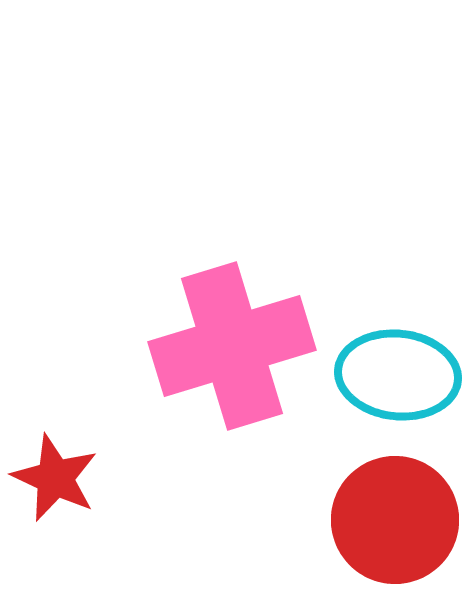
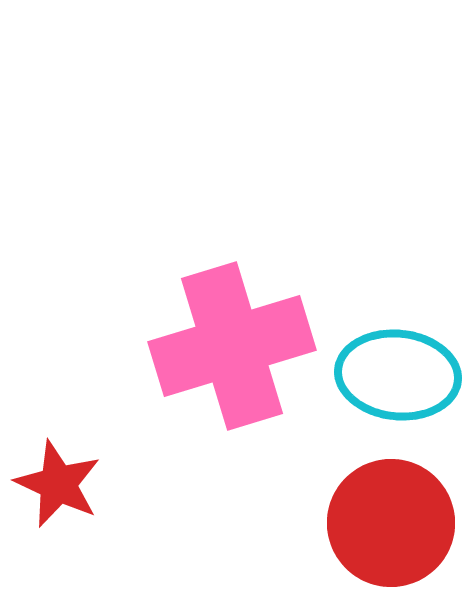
red star: moved 3 px right, 6 px down
red circle: moved 4 px left, 3 px down
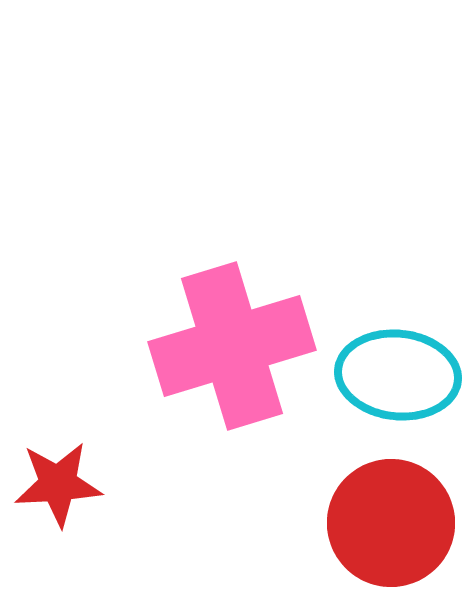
red star: rotated 28 degrees counterclockwise
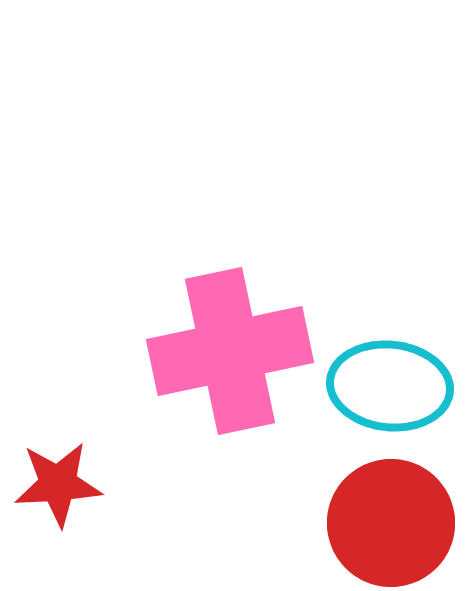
pink cross: moved 2 px left, 5 px down; rotated 5 degrees clockwise
cyan ellipse: moved 8 px left, 11 px down
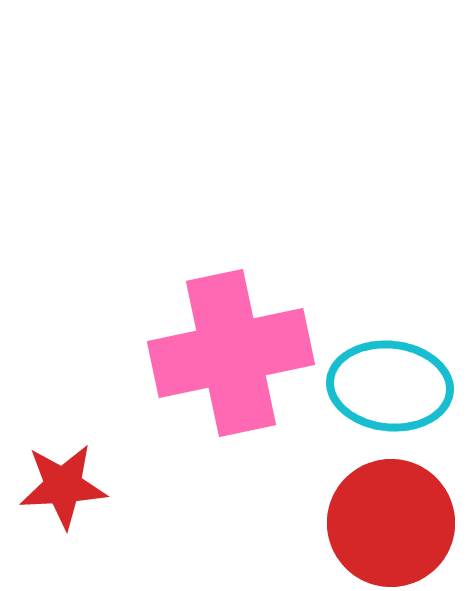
pink cross: moved 1 px right, 2 px down
red star: moved 5 px right, 2 px down
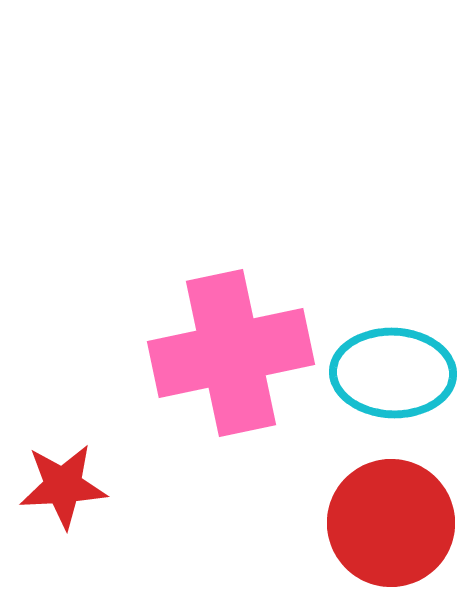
cyan ellipse: moved 3 px right, 13 px up; rotated 4 degrees counterclockwise
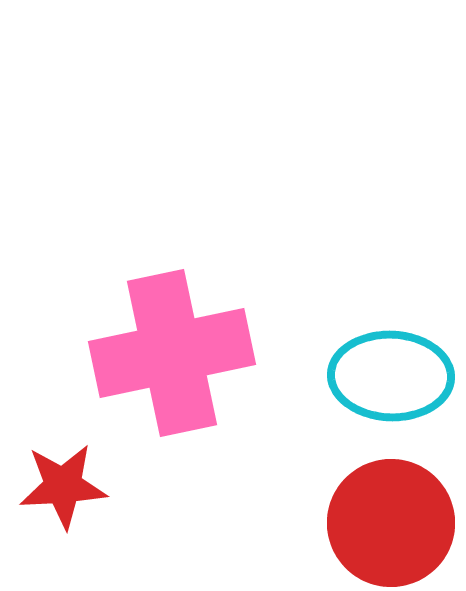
pink cross: moved 59 px left
cyan ellipse: moved 2 px left, 3 px down
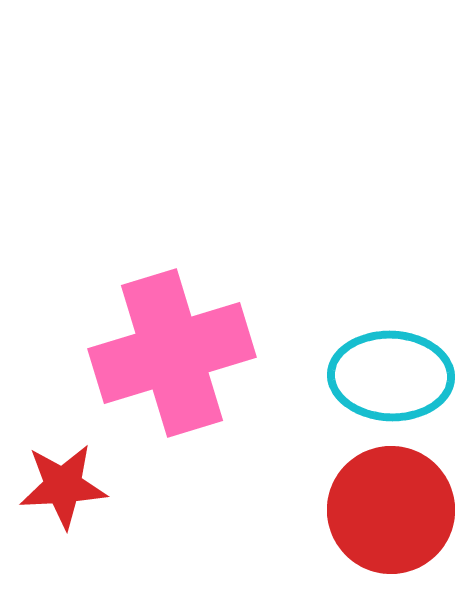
pink cross: rotated 5 degrees counterclockwise
red circle: moved 13 px up
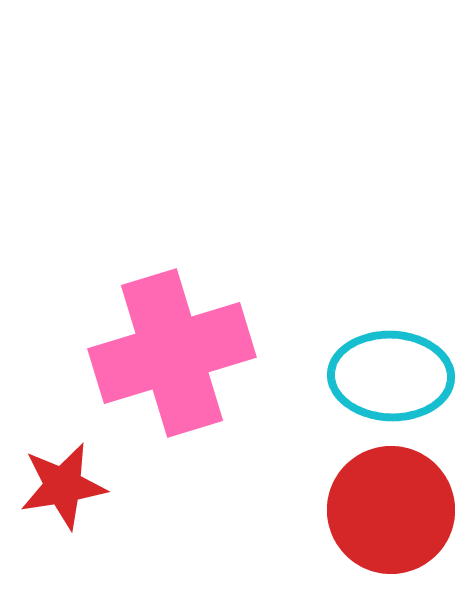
red star: rotated 6 degrees counterclockwise
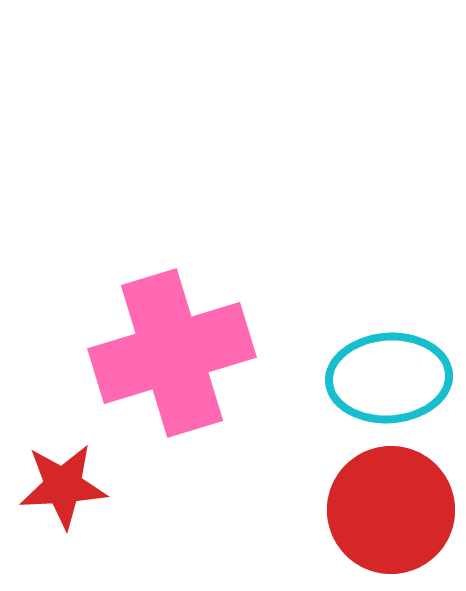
cyan ellipse: moved 2 px left, 2 px down; rotated 6 degrees counterclockwise
red star: rotated 6 degrees clockwise
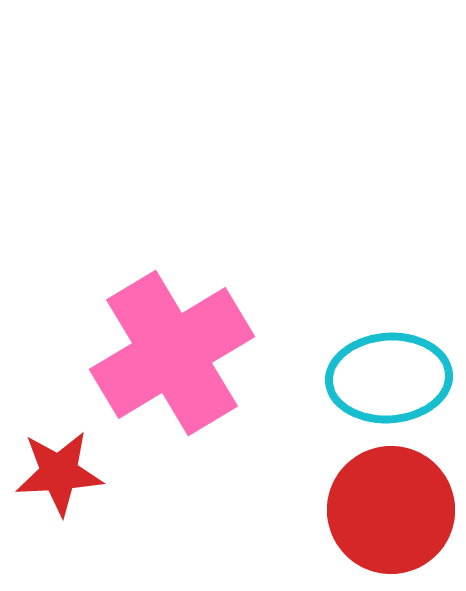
pink cross: rotated 14 degrees counterclockwise
red star: moved 4 px left, 13 px up
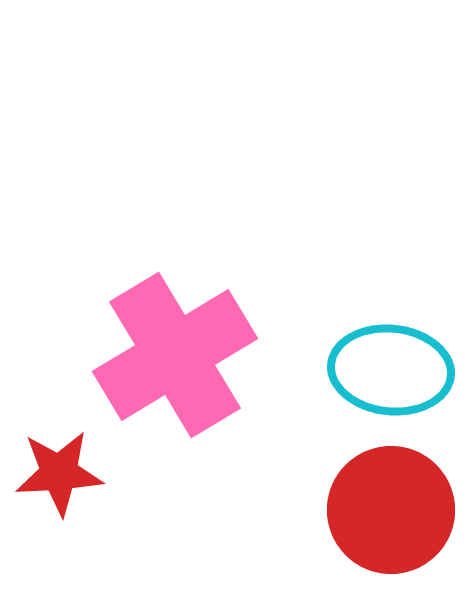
pink cross: moved 3 px right, 2 px down
cyan ellipse: moved 2 px right, 8 px up; rotated 10 degrees clockwise
